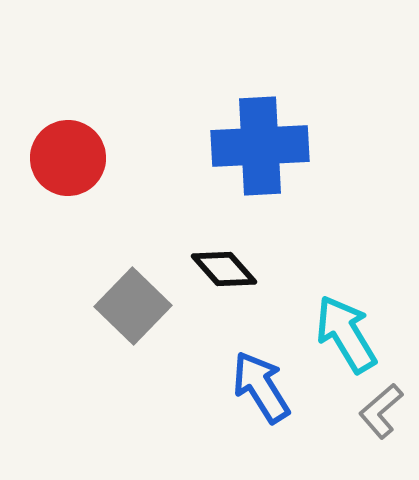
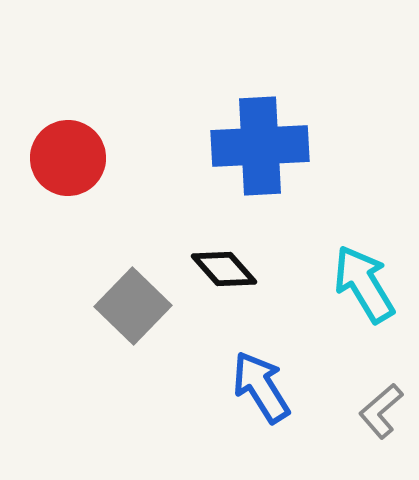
cyan arrow: moved 18 px right, 50 px up
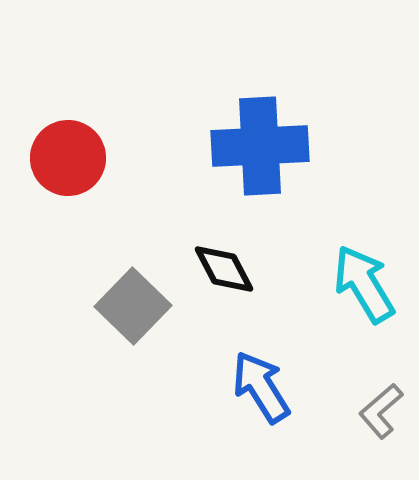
black diamond: rotated 14 degrees clockwise
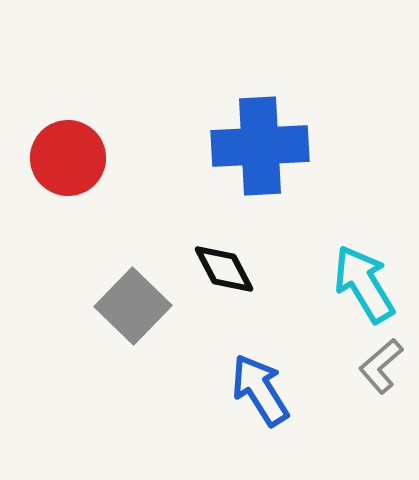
blue arrow: moved 1 px left, 3 px down
gray L-shape: moved 45 px up
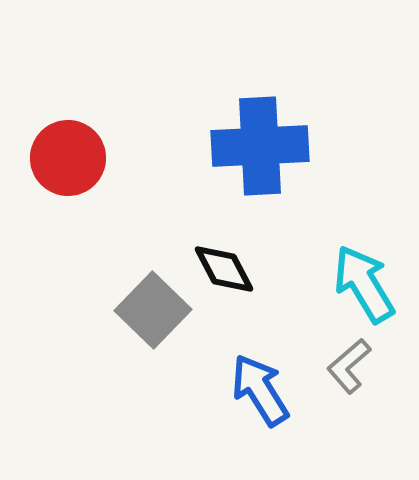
gray square: moved 20 px right, 4 px down
gray L-shape: moved 32 px left
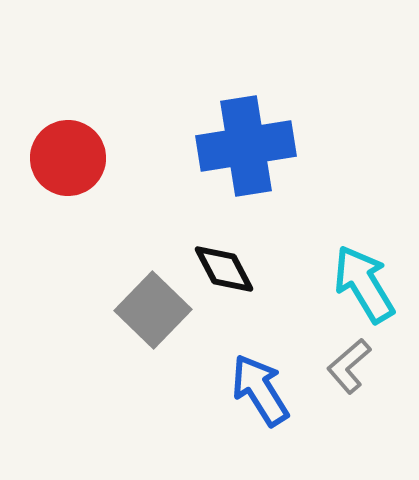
blue cross: moved 14 px left; rotated 6 degrees counterclockwise
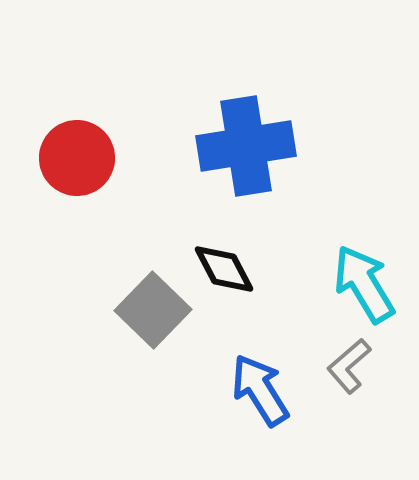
red circle: moved 9 px right
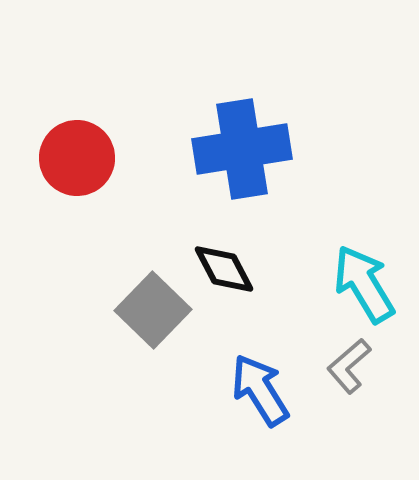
blue cross: moved 4 px left, 3 px down
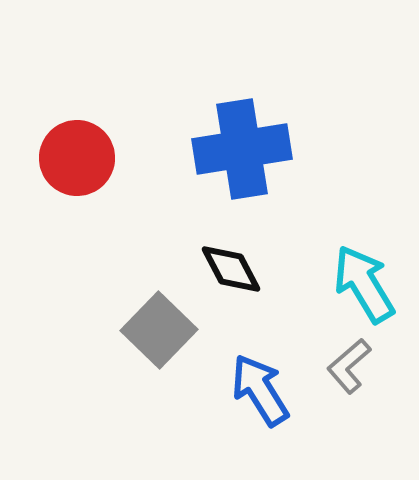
black diamond: moved 7 px right
gray square: moved 6 px right, 20 px down
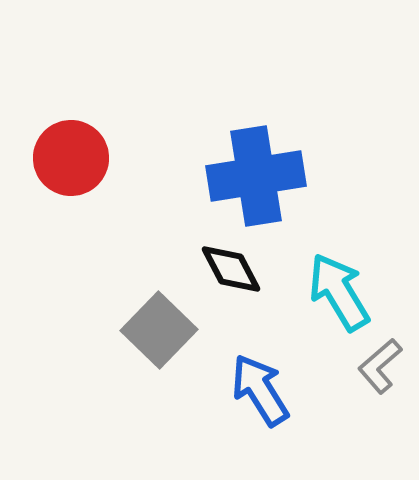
blue cross: moved 14 px right, 27 px down
red circle: moved 6 px left
cyan arrow: moved 25 px left, 8 px down
gray L-shape: moved 31 px right
